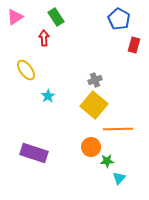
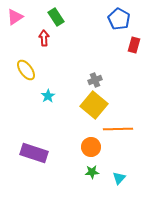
green star: moved 15 px left, 11 px down
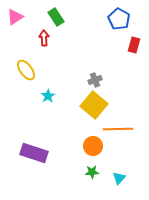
orange circle: moved 2 px right, 1 px up
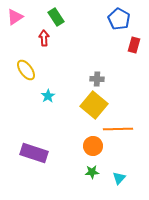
gray cross: moved 2 px right, 1 px up; rotated 24 degrees clockwise
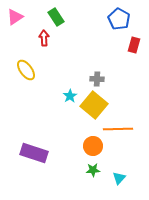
cyan star: moved 22 px right
green star: moved 1 px right, 2 px up
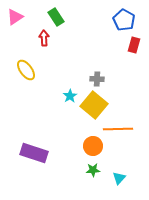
blue pentagon: moved 5 px right, 1 px down
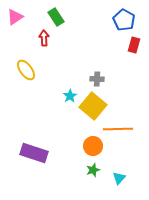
yellow square: moved 1 px left, 1 px down
green star: rotated 16 degrees counterclockwise
